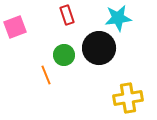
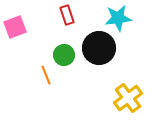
yellow cross: rotated 28 degrees counterclockwise
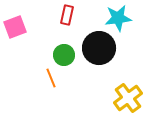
red rectangle: rotated 30 degrees clockwise
orange line: moved 5 px right, 3 px down
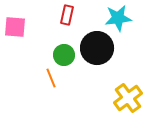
pink square: rotated 25 degrees clockwise
black circle: moved 2 px left
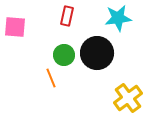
red rectangle: moved 1 px down
black circle: moved 5 px down
